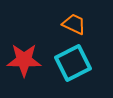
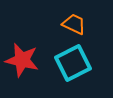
red star: moved 2 px left; rotated 12 degrees clockwise
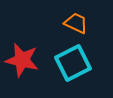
orange trapezoid: moved 2 px right, 1 px up
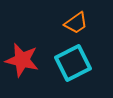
orange trapezoid: rotated 120 degrees clockwise
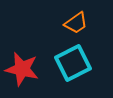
red star: moved 9 px down
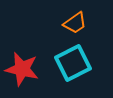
orange trapezoid: moved 1 px left
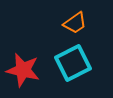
red star: moved 1 px right, 1 px down
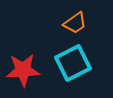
red star: rotated 16 degrees counterclockwise
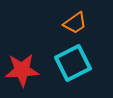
red star: moved 1 px left
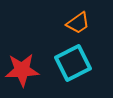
orange trapezoid: moved 3 px right
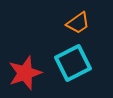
red star: moved 3 px right, 3 px down; rotated 16 degrees counterclockwise
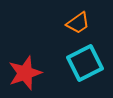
cyan square: moved 12 px right
